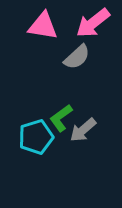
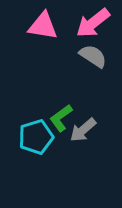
gray semicircle: moved 16 px right, 1 px up; rotated 104 degrees counterclockwise
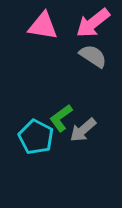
cyan pentagon: rotated 28 degrees counterclockwise
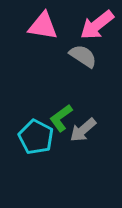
pink arrow: moved 4 px right, 2 px down
gray semicircle: moved 10 px left
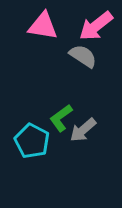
pink arrow: moved 1 px left, 1 px down
cyan pentagon: moved 4 px left, 4 px down
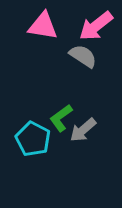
cyan pentagon: moved 1 px right, 2 px up
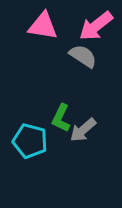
green L-shape: rotated 28 degrees counterclockwise
cyan pentagon: moved 3 px left, 2 px down; rotated 12 degrees counterclockwise
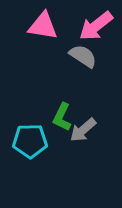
green L-shape: moved 1 px right, 1 px up
cyan pentagon: rotated 16 degrees counterclockwise
